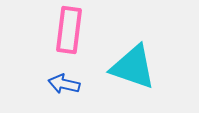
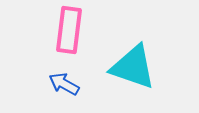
blue arrow: rotated 16 degrees clockwise
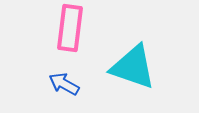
pink rectangle: moved 1 px right, 2 px up
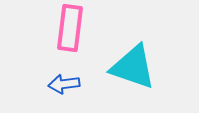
blue arrow: rotated 36 degrees counterclockwise
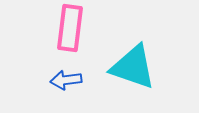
blue arrow: moved 2 px right, 4 px up
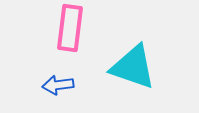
blue arrow: moved 8 px left, 5 px down
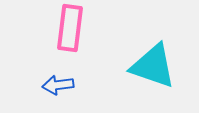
cyan triangle: moved 20 px right, 1 px up
